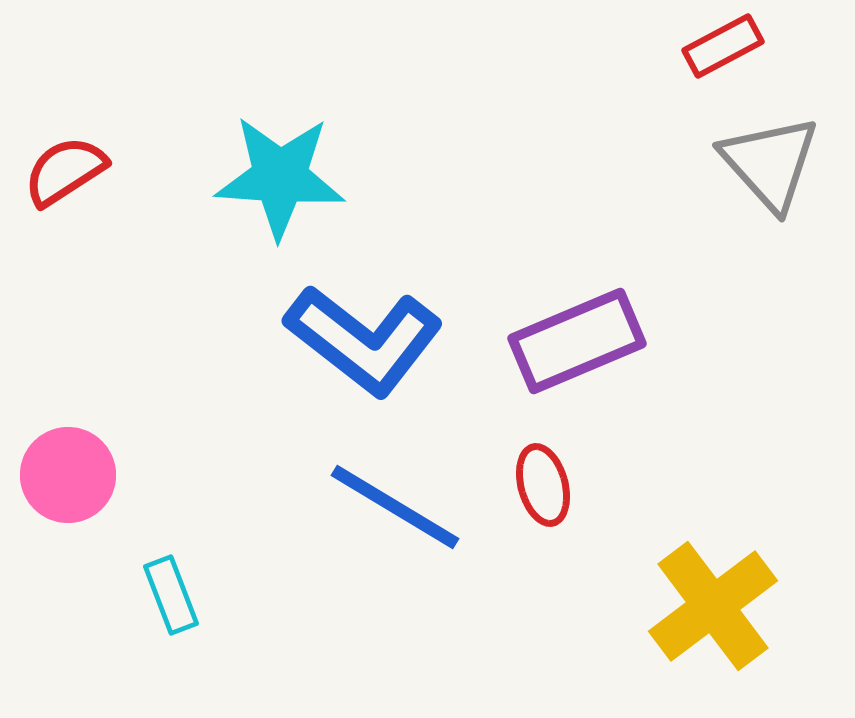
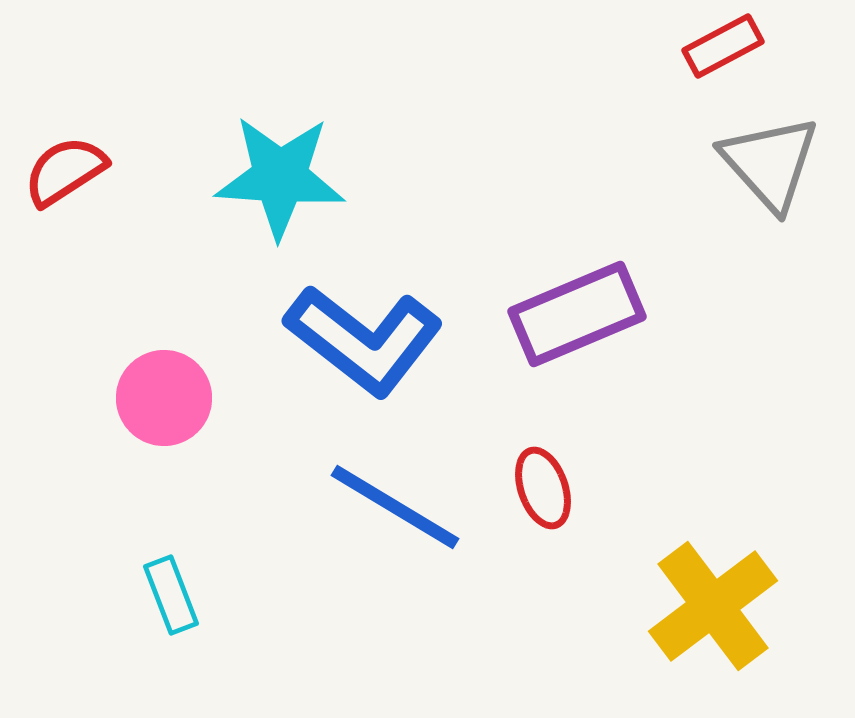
purple rectangle: moved 27 px up
pink circle: moved 96 px right, 77 px up
red ellipse: moved 3 px down; rotated 4 degrees counterclockwise
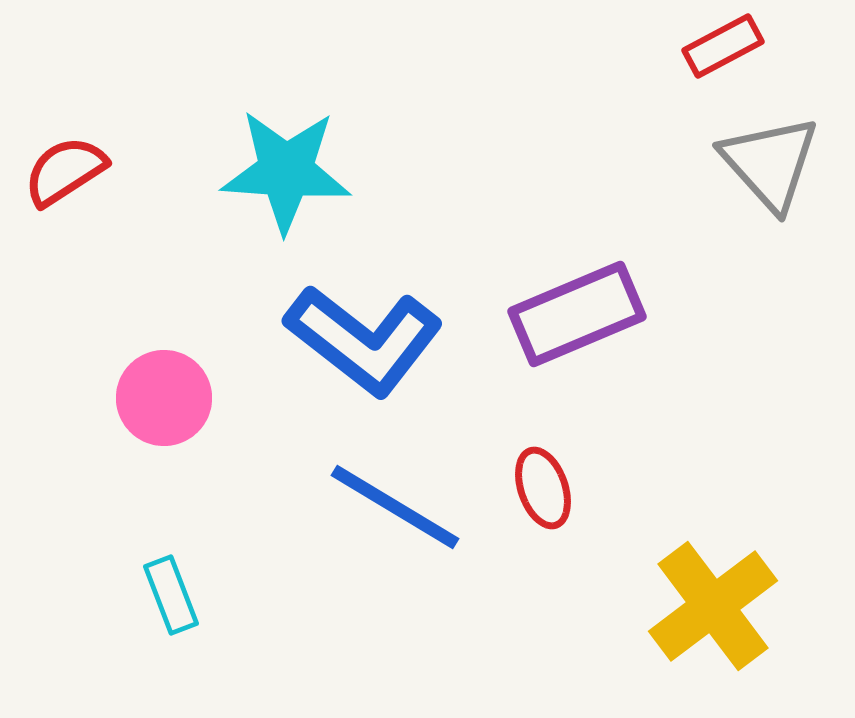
cyan star: moved 6 px right, 6 px up
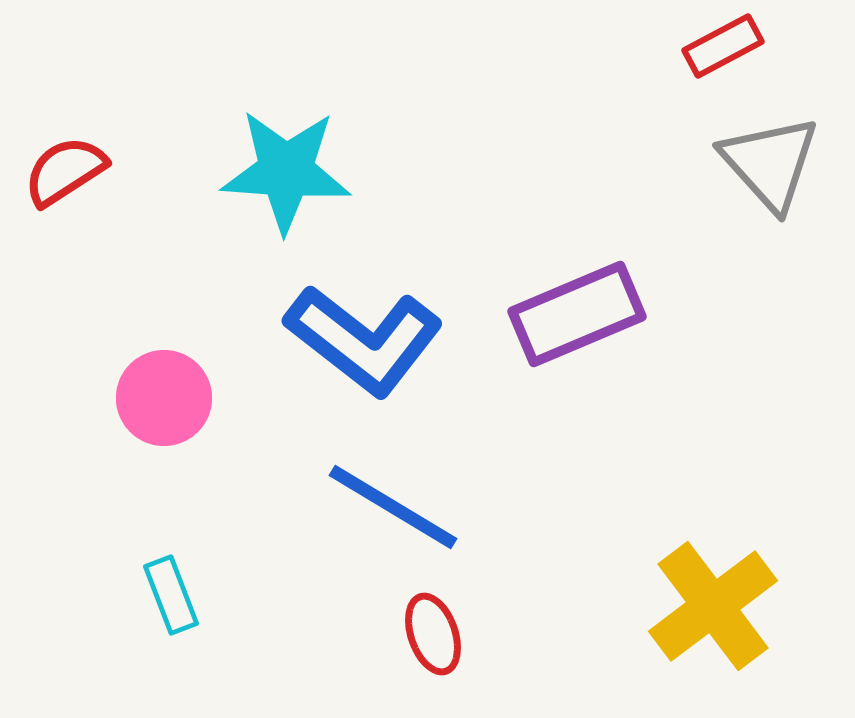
red ellipse: moved 110 px left, 146 px down
blue line: moved 2 px left
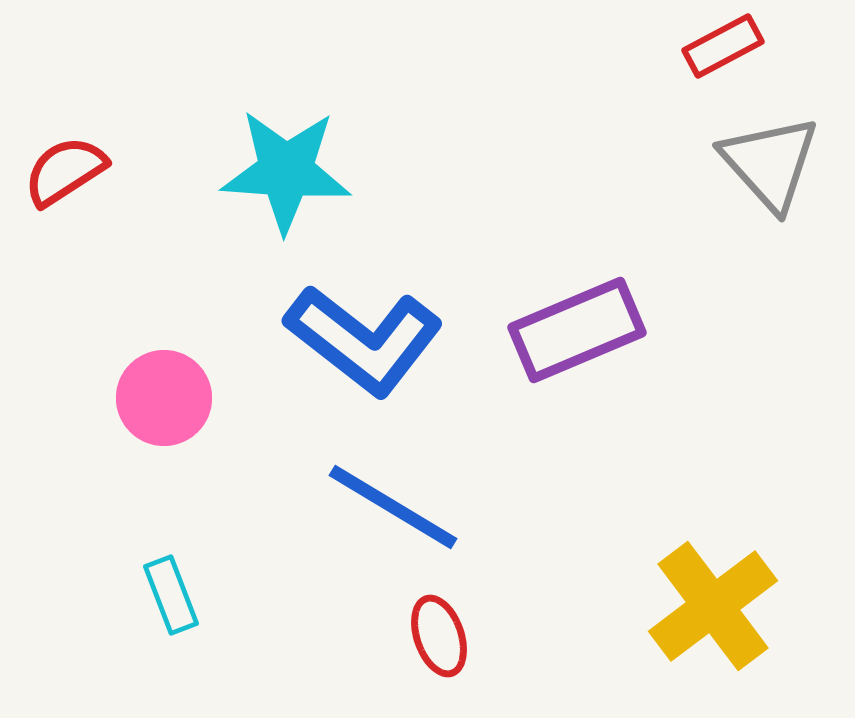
purple rectangle: moved 16 px down
red ellipse: moved 6 px right, 2 px down
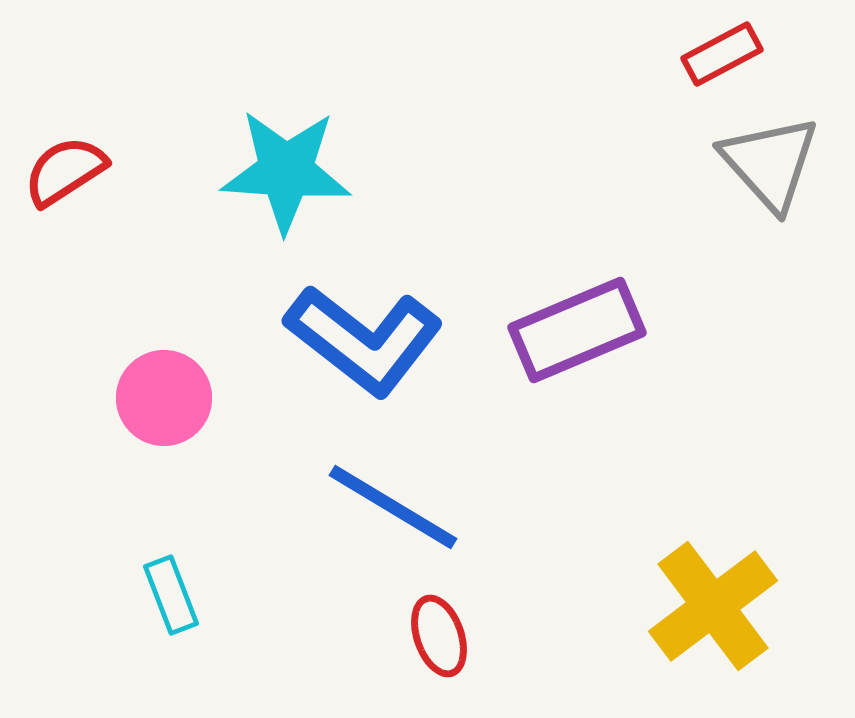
red rectangle: moved 1 px left, 8 px down
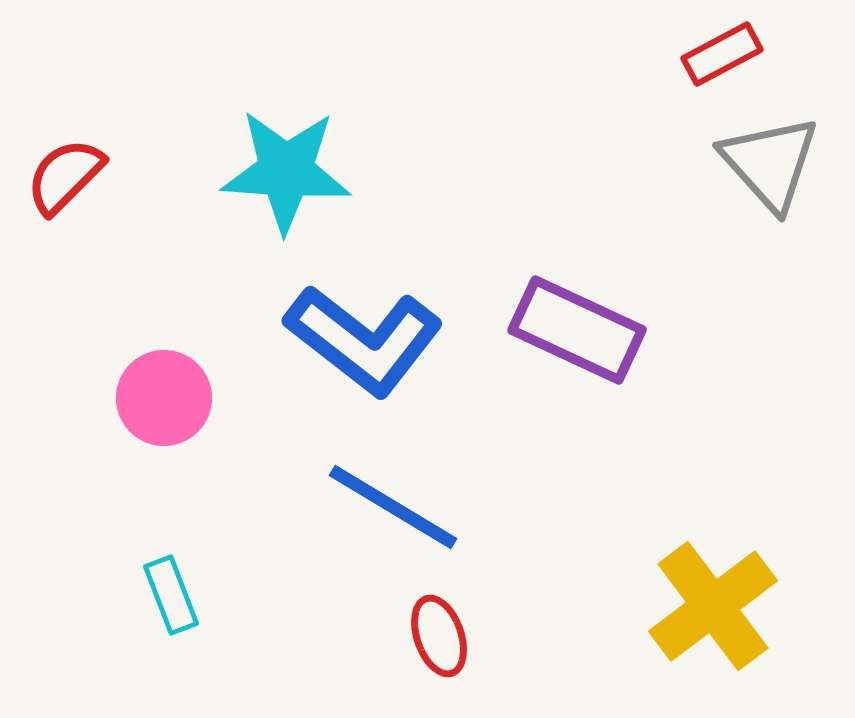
red semicircle: moved 5 px down; rotated 12 degrees counterclockwise
purple rectangle: rotated 48 degrees clockwise
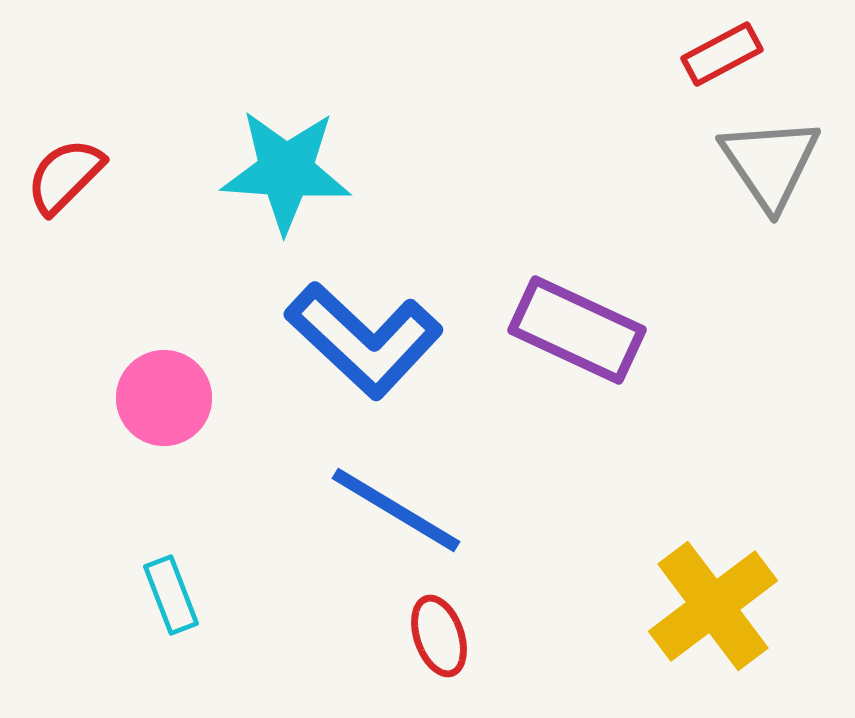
gray triangle: rotated 8 degrees clockwise
blue L-shape: rotated 5 degrees clockwise
blue line: moved 3 px right, 3 px down
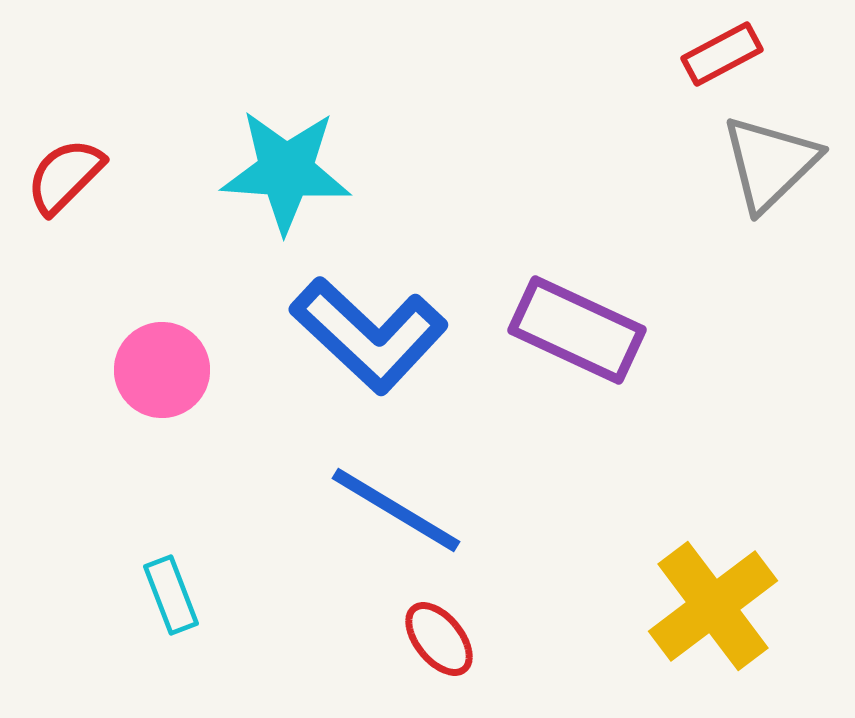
gray triangle: rotated 20 degrees clockwise
blue L-shape: moved 5 px right, 5 px up
pink circle: moved 2 px left, 28 px up
red ellipse: moved 3 px down; rotated 20 degrees counterclockwise
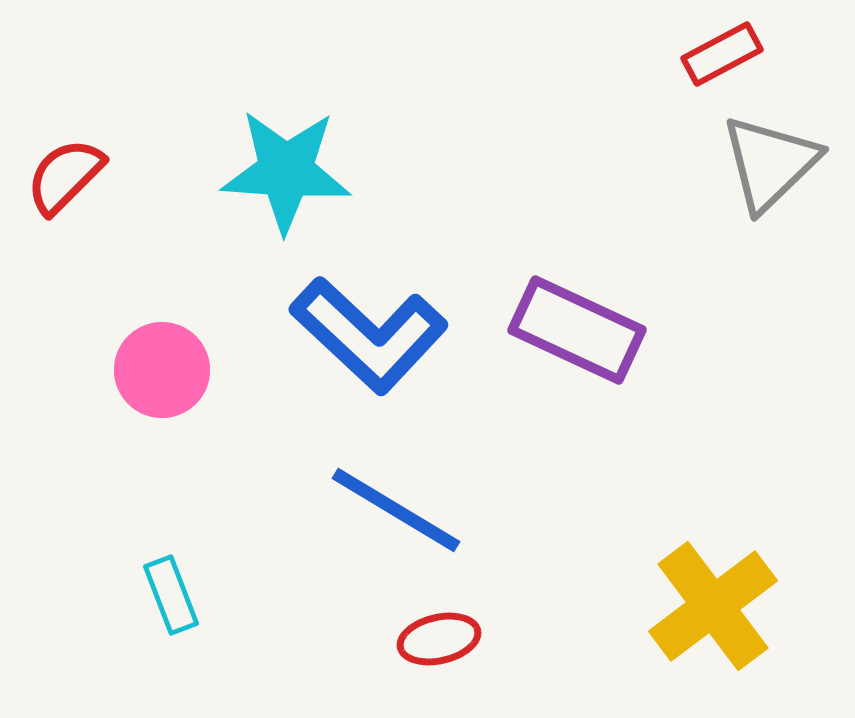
red ellipse: rotated 64 degrees counterclockwise
